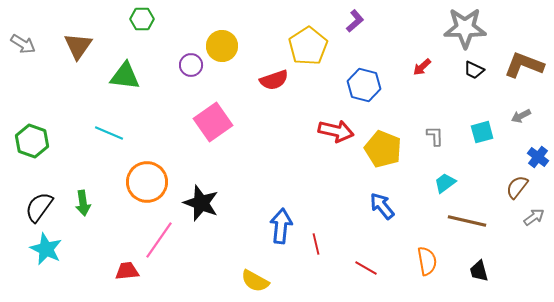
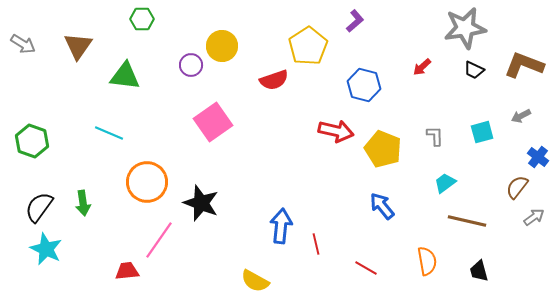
gray star at (465, 28): rotated 9 degrees counterclockwise
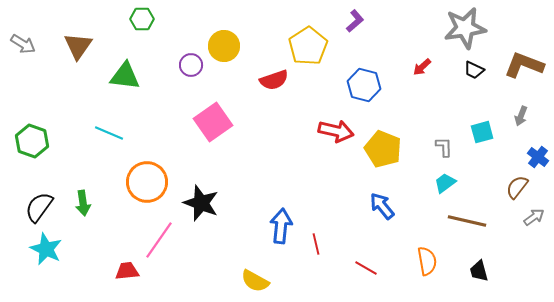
yellow circle at (222, 46): moved 2 px right
gray arrow at (521, 116): rotated 42 degrees counterclockwise
gray L-shape at (435, 136): moved 9 px right, 11 px down
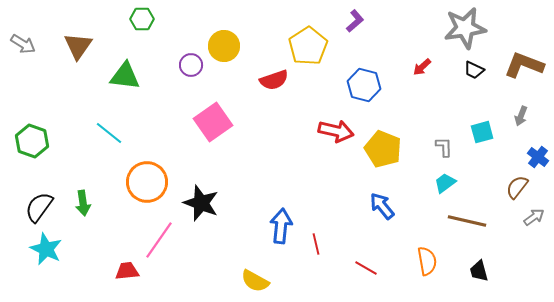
cyan line at (109, 133): rotated 16 degrees clockwise
